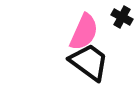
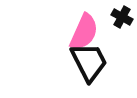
black trapezoid: rotated 27 degrees clockwise
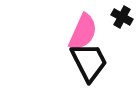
pink semicircle: moved 1 px left
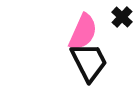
black cross: rotated 15 degrees clockwise
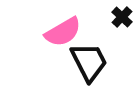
pink semicircle: moved 20 px left; rotated 36 degrees clockwise
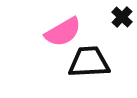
black trapezoid: rotated 66 degrees counterclockwise
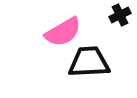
black cross: moved 2 px left, 2 px up; rotated 20 degrees clockwise
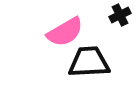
pink semicircle: moved 2 px right
